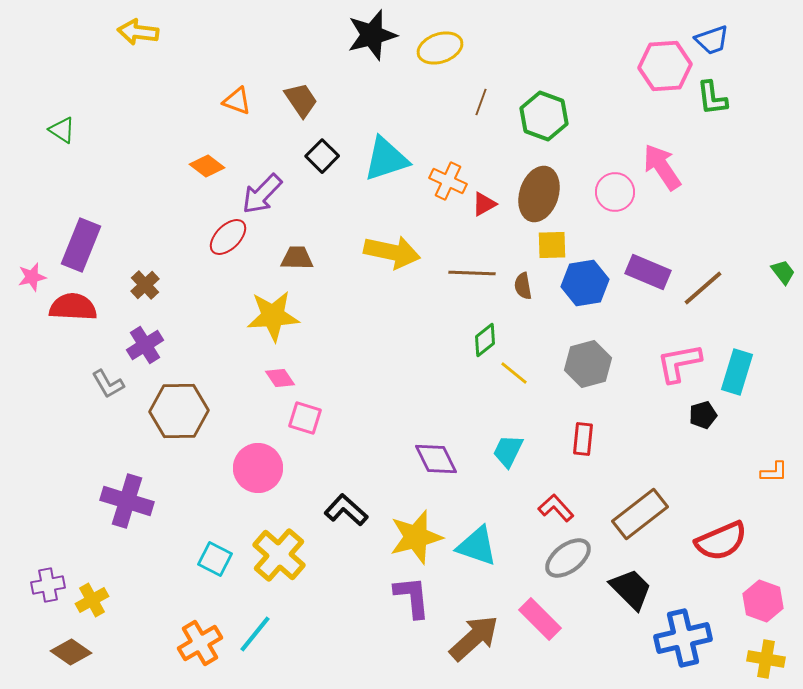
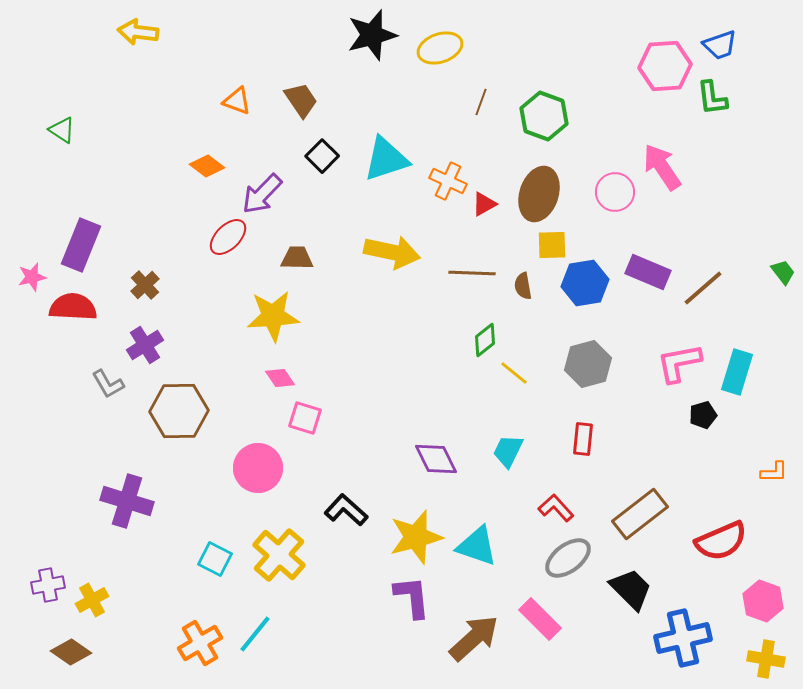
blue trapezoid at (712, 40): moved 8 px right, 5 px down
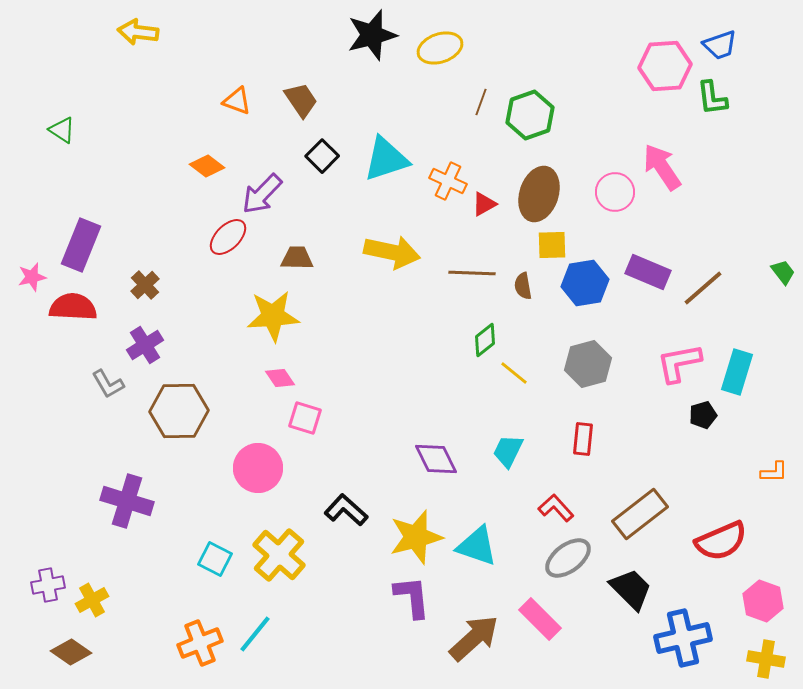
green hexagon at (544, 116): moved 14 px left, 1 px up; rotated 21 degrees clockwise
orange cross at (200, 643): rotated 9 degrees clockwise
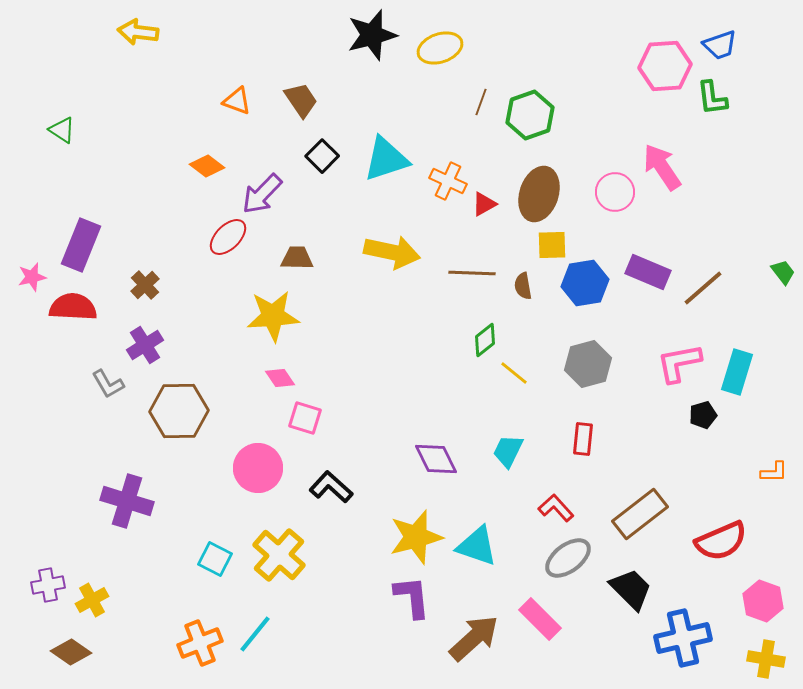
black L-shape at (346, 510): moved 15 px left, 23 px up
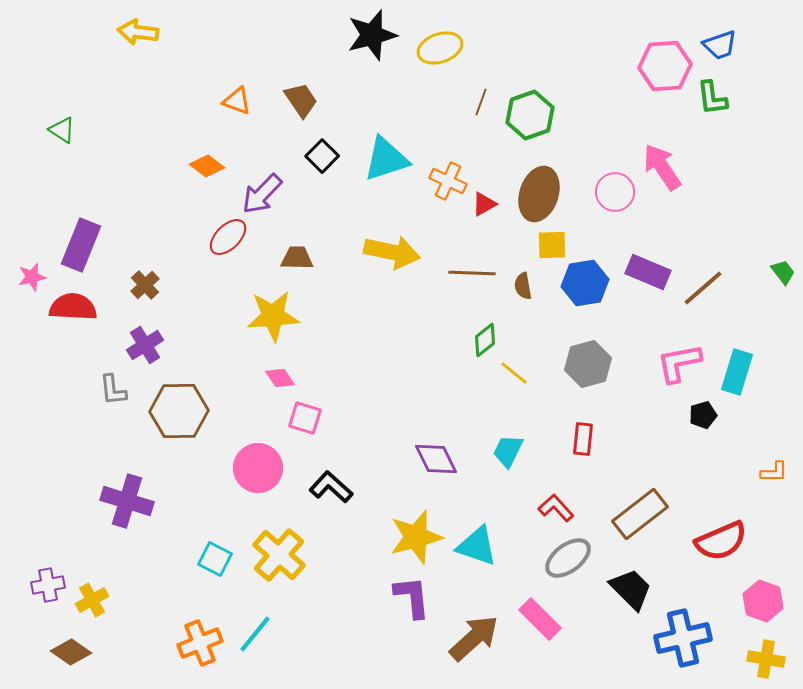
gray L-shape at (108, 384): moved 5 px right, 6 px down; rotated 24 degrees clockwise
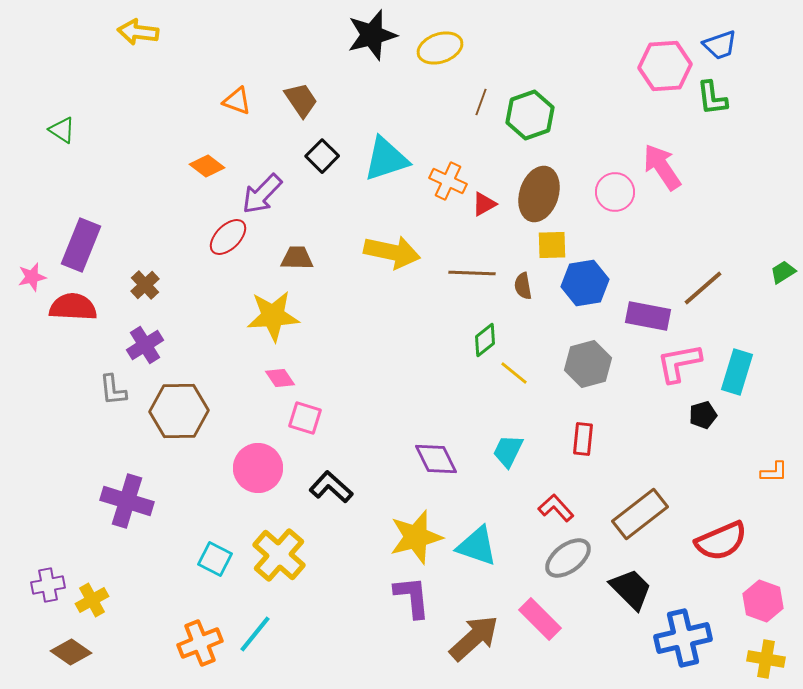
purple rectangle at (648, 272): moved 44 px down; rotated 12 degrees counterclockwise
green trapezoid at (783, 272): rotated 84 degrees counterclockwise
